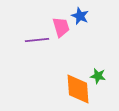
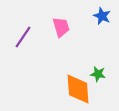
blue star: moved 22 px right
purple line: moved 14 px left, 3 px up; rotated 50 degrees counterclockwise
green star: moved 2 px up
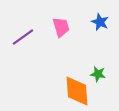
blue star: moved 2 px left, 6 px down
purple line: rotated 20 degrees clockwise
orange diamond: moved 1 px left, 2 px down
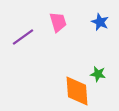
pink trapezoid: moved 3 px left, 5 px up
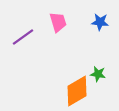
blue star: rotated 18 degrees counterclockwise
orange diamond: rotated 64 degrees clockwise
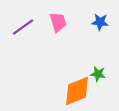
purple line: moved 10 px up
orange diamond: rotated 8 degrees clockwise
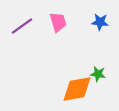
purple line: moved 1 px left, 1 px up
orange diamond: moved 2 px up; rotated 12 degrees clockwise
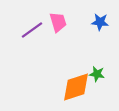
purple line: moved 10 px right, 4 px down
green star: moved 1 px left
orange diamond: moved 1 px left, 2 px up; rotated 8 degrees counterclockwise
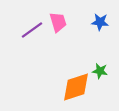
green star: moved 3 px right, 3 px up
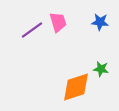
green star: moved 1 px right, 2 px up
